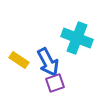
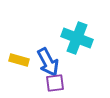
yellow rectangle: rotated 18 degrees counterclockwise
purple square: rotated 12 degrees clockwise
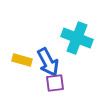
yellow rectangle: moved 3 px right
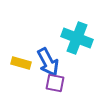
yellow rectangle: moved 1 px left, 3 px down
purple square: rotated 18 degrees clockwise
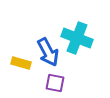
blue arrow: moved 10 px up
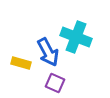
cyan cross: moved 1 px left, 1 px up
purple square: rotated 12 degrees clockwise
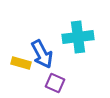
cyan cross: moved 2 px right; rotated 28 degrees counterclockwise
blue arrow: moved 6 px left, 2 px down
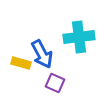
cyan cross: moved 1 px right
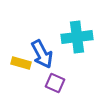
cyan cross: moved 2 px left
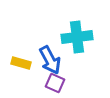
blue arrow: moved 8 px right, 6 px down
